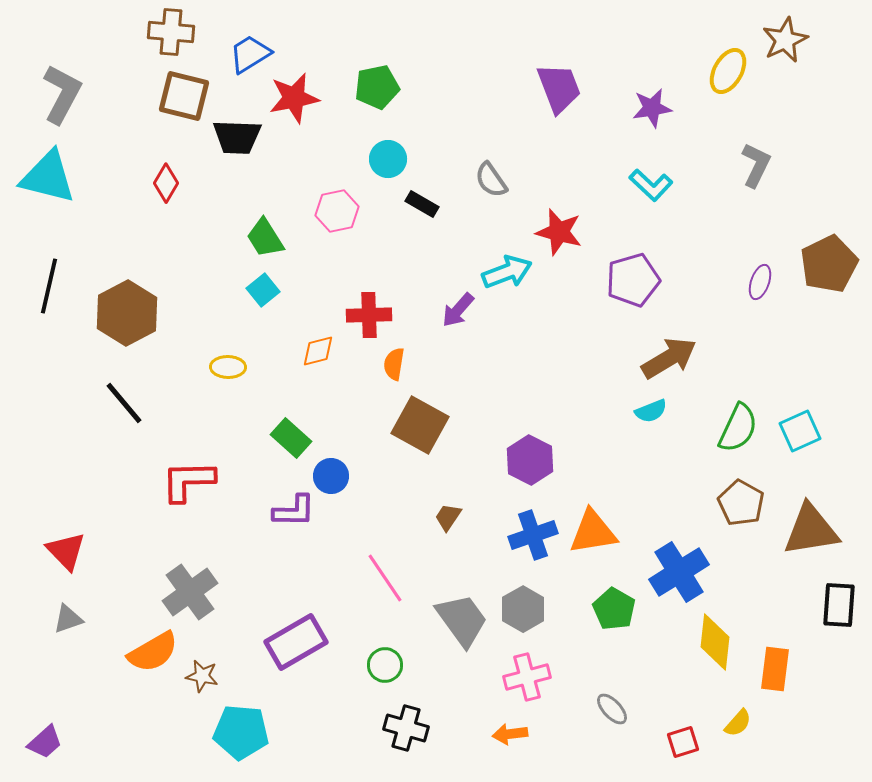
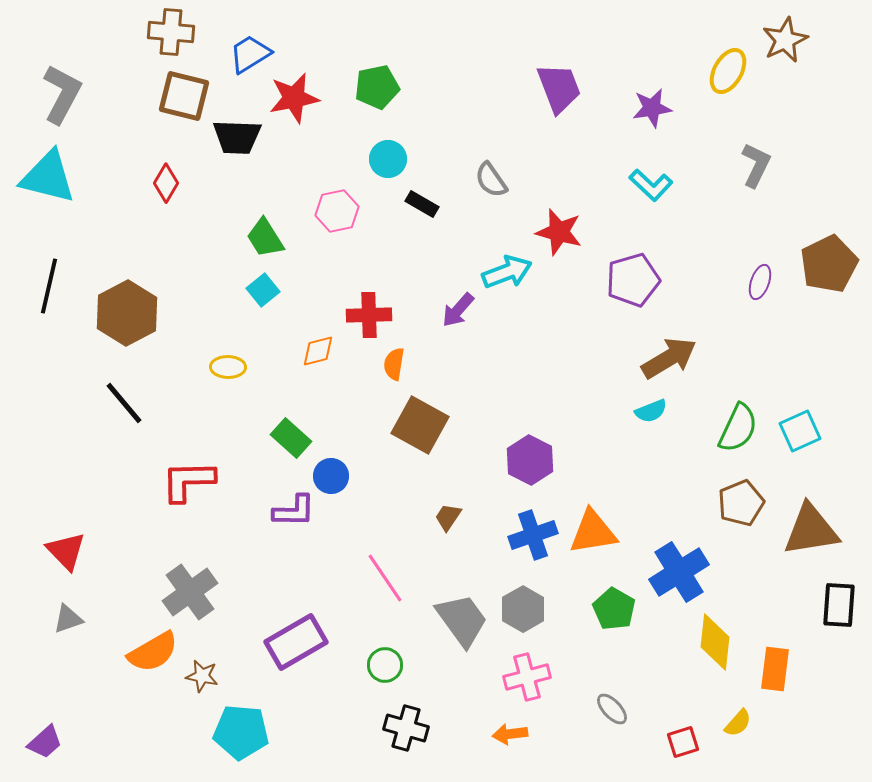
brown pentagon at (741, 503): rotated 21 degrees clockwise
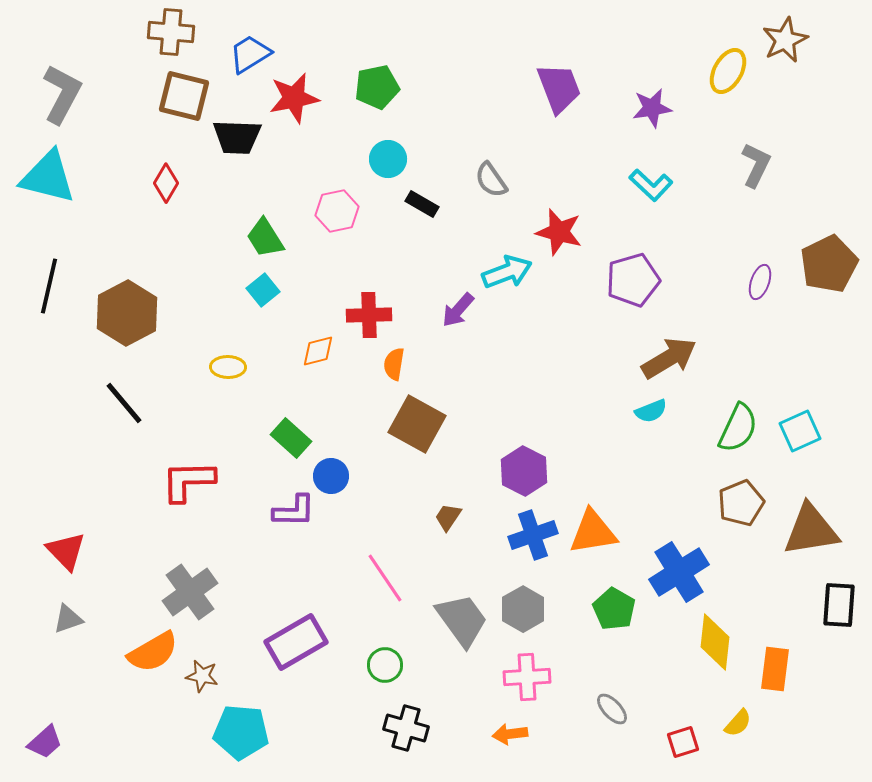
brown square at (420, 425): moved 3 px left, 1 px up
purple hexagon at (530, 460): moved 6 px left, 11 px down
pink cross at (527, 677): rotated 12 degrees clockwise
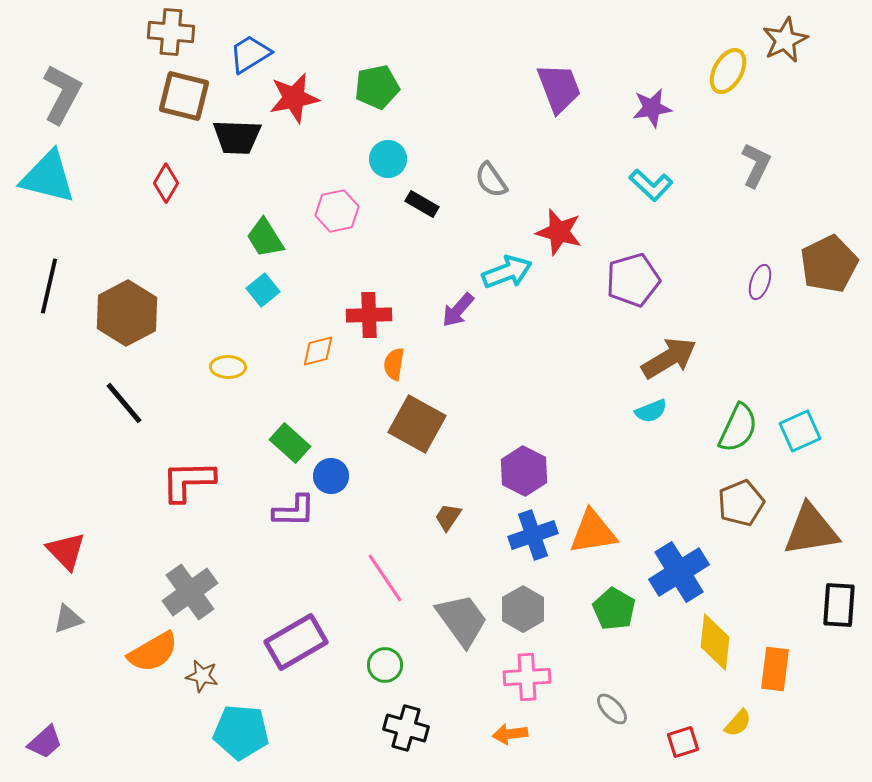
green rectangle at (291, 438): moved 1 px left, 5 px down
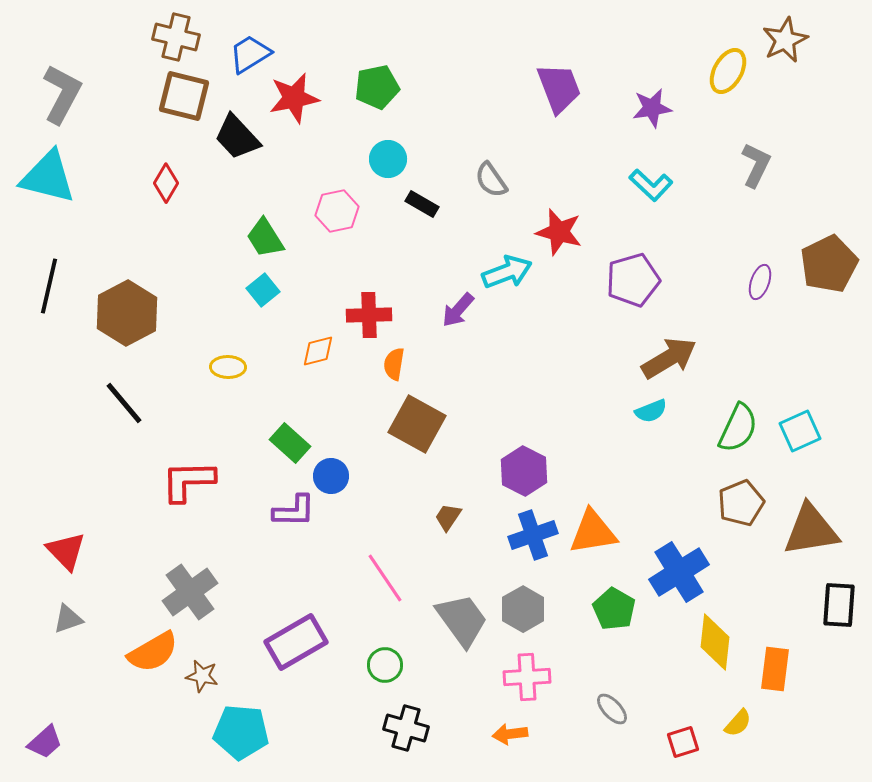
brown cross at (171, 32): moved 5 px right, 5 px down; rotated 9 degrees clockwise
black trapezoid at (237, 137): rotated 45 degrees clockwise
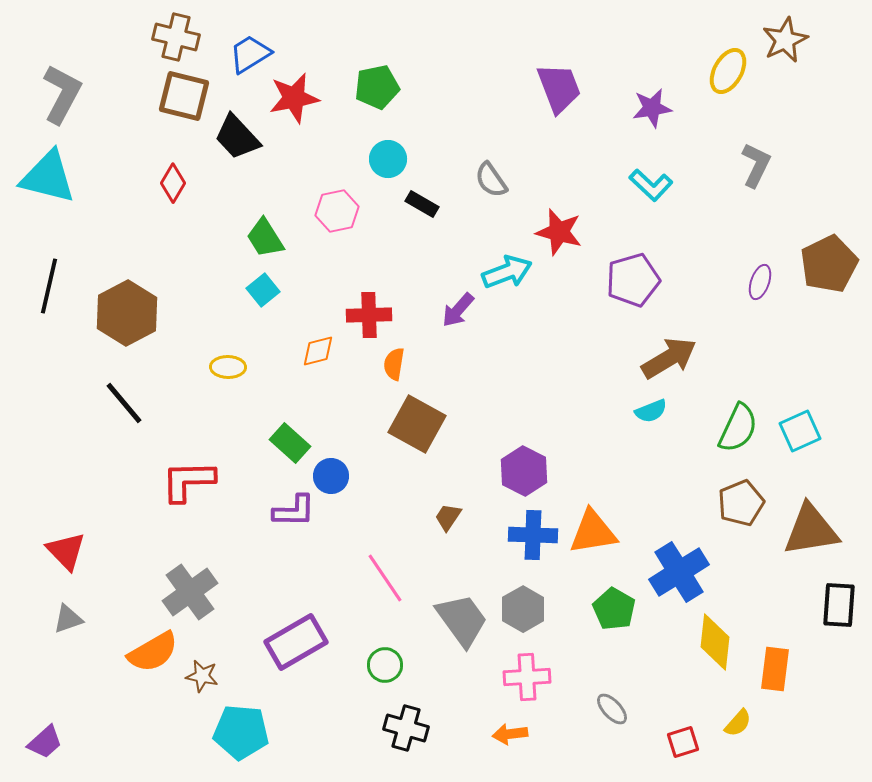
red diamond at (166, 183): moved 7 px right
blue cross at (533, 535): rotated 21 degrees clockwise
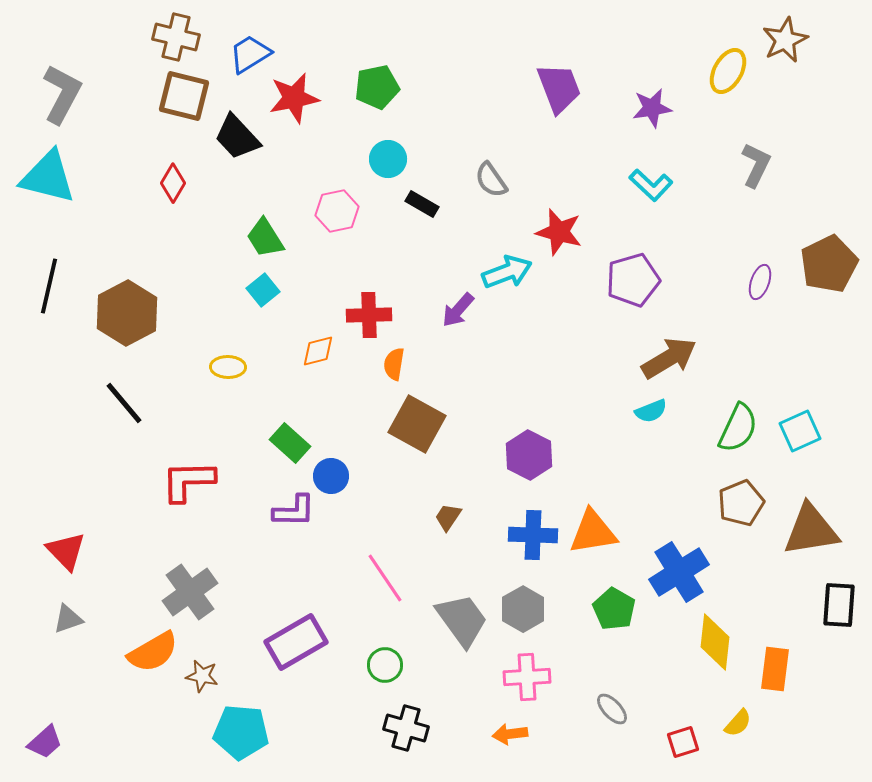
purple hexagon at (524, 471): moved 5 px right, 16 px up
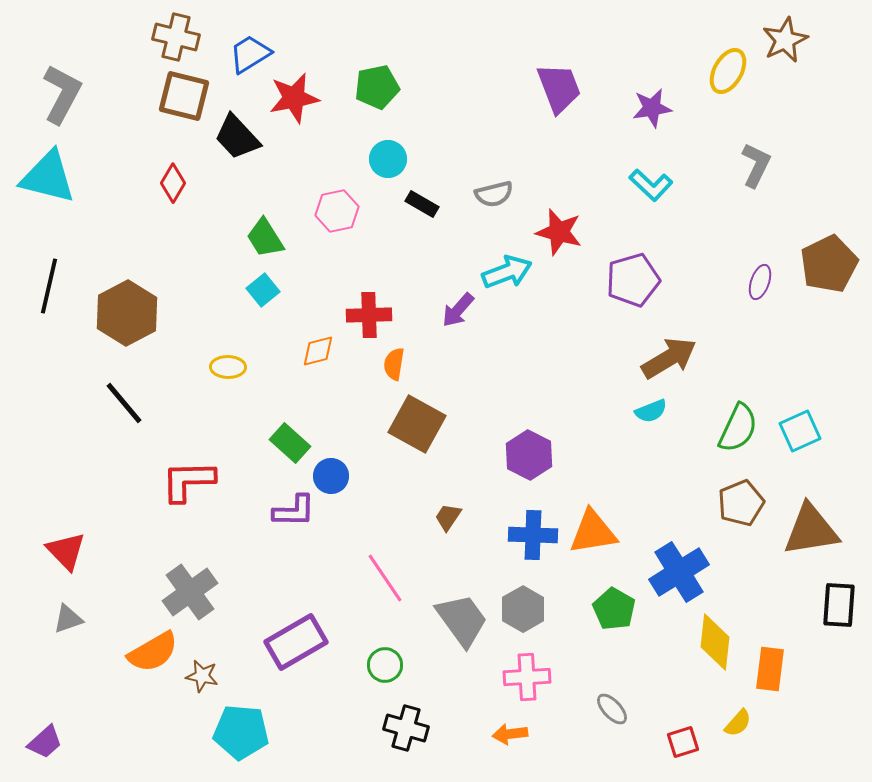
gray semicircle at (491, 180): moved 3 px right, 14 px down; rotated 69 degrees counterclockwise
orange rectangle at (775, 669): moved 5 px left
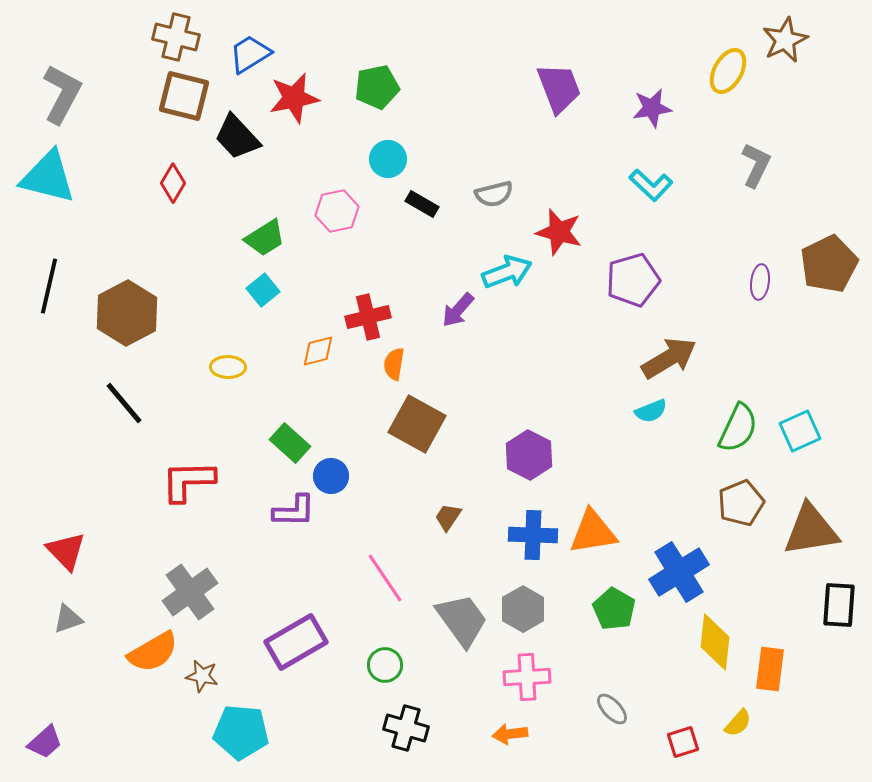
green trapezoid at (265, 238): rotated 90 degrees counterclockwise
purple ellipse at (760, 282): rotated 12 degrees counterclockwise
red cross at (369, 315): moved 1 px left, 2 px down; rotated 12 degrees counterclockwise
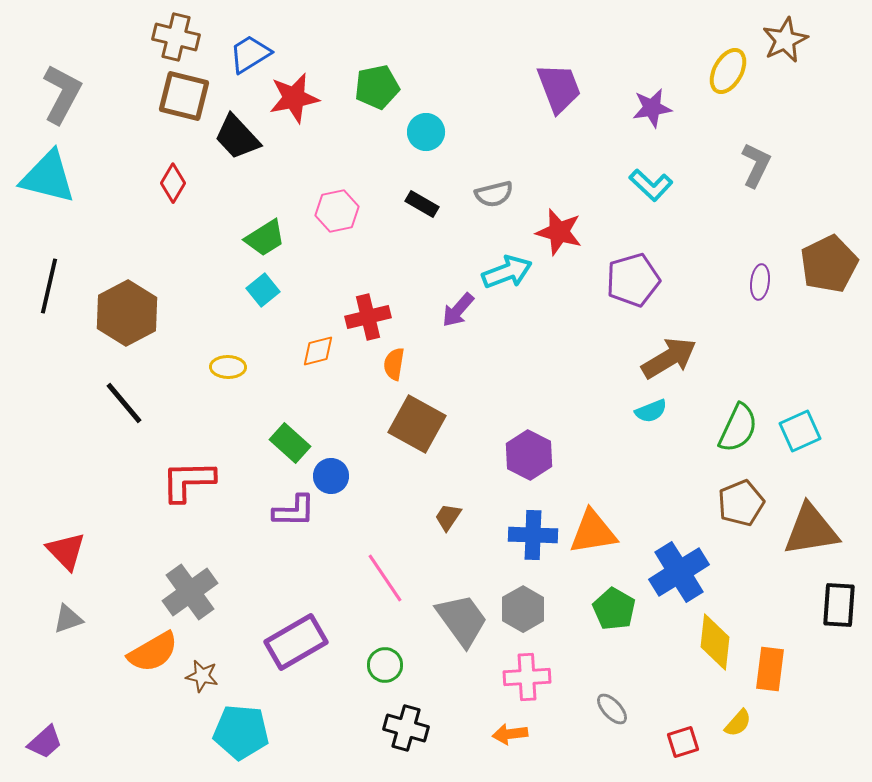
cyan circle at (388, 159): moved 38 px right, 27 px up
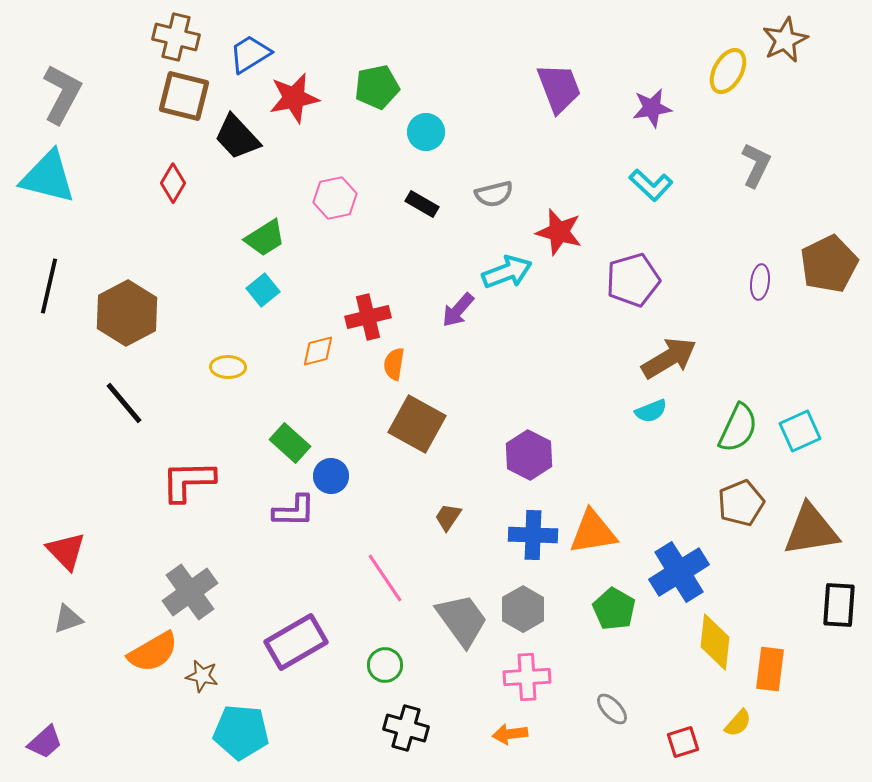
pink hexagon at (337, 211): moved 2 px left, 13 px up
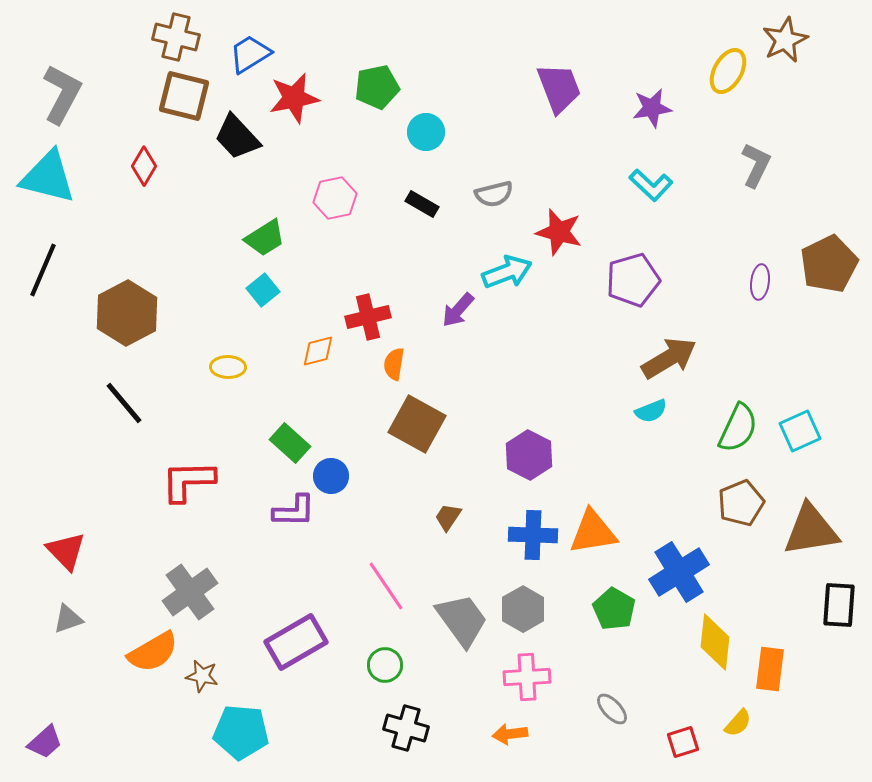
red diamond at (173, 183): moved 29 px left, 17 px up
black line at (49, 286): moved 6 px left, 16 px up; rotated 10 degrees clockwise
pink line at (385, 578): moved 1 px right, 8 px down
